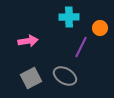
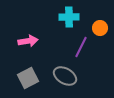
gray square: moved 3 px left
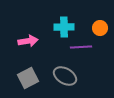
cyan cross: moved 5 px left, 10 px down
purple line: rotated 60 degrees clockwise
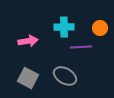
gray square: rotated 35 degrees counterclockwise
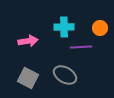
gray ellipse: moved 1 px up
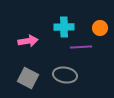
gray ellipse: rotated 20 degrees counterclockwise
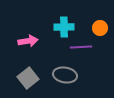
gray square: rotated 25 degrees clockwise
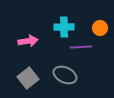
gray ellipse: rotated 15 degrees clockwise
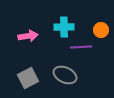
orange circle: moved 1 px right, 2 px down
pink arrow: moved 5 px up
gray square: rotated 10 degrees clockwise
